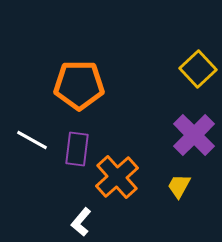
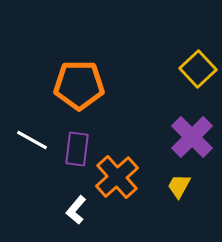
purple cross: moved 2 px left, 2 px down
white L-shape: moved 5 px left, 12 px up
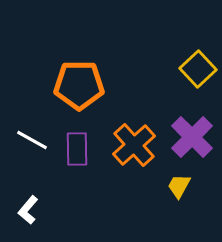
purple rectangle: rotated 8 degrees counterclockwise
orange cross: moved 17 px right, 32 px up
white L-shape: moved 48 px left
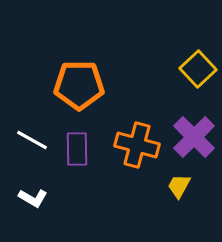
purple cross: moved 2 px right
orange cross: moved 3 px right; rotated 33 degrees counterclockwise
white L-shape: moved 5 px right, 12 px up; rotated 100 degrees counterclockwise
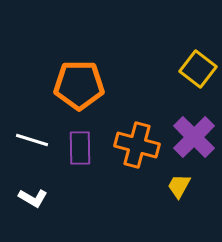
yellow square: rotated 9 degrees counterclockwise
white line: rotated 12 degrees counterclockwise
purple rectangle: moved 3 px right, 1 px up
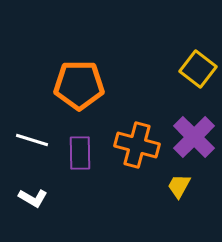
purple rectangle: moved 5 px down
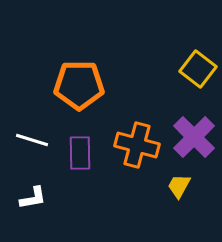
white L-shape: rotated 40 degrees counterclockwise
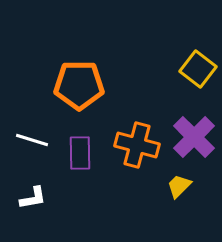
yellow trapezoid: rotated 16 degrees clockwise
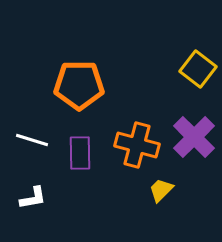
yellow trapezoid: moved 18 px left, 4 px down
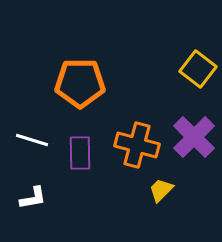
orange pentagon: moved 1 px right, 2 px up
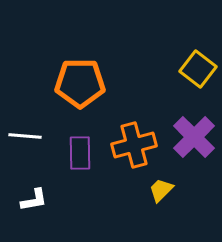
white line: moved 7 px left, 4 px up; rotated 12 degrees counterclockwise
orange cross: moved 3 px left; rotated 30 degrees counterclockwise
white L-shape: moved 1 px right, 2 px down
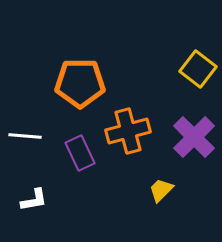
orange cross: moved 6 px left, 14 px up
purple rectangle: rotated 24 degrees counterclockwise
